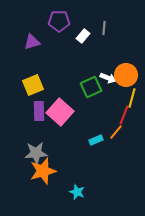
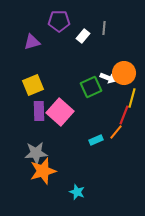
orange circle: moved 2 px left, 2 px up
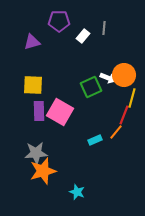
orange circle: moved 2 px down
yellow square: rotated 25 degrees clockwise
pink square: rotated 12 degrees counterclockwise
cyan rectangle: moved 1 px left
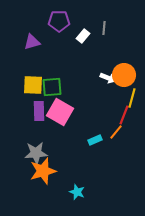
green square: moved 39 px left; rotated 20 degrees clockwise
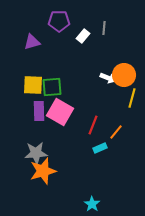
red line: moved 31 px left, 10 px down
cyan rectangle: moved 5 px right, 8 px down
cyan star: moved 15 px right, 12 px down; rotated 14 degrees clockwise
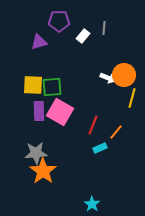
purple triangle: moved 7 px right
orange star: rotated 20 degrees counterclockwise
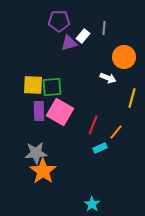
purple triangle: moved 30 px right, 1 px down
orange circle: moved 18 px up
